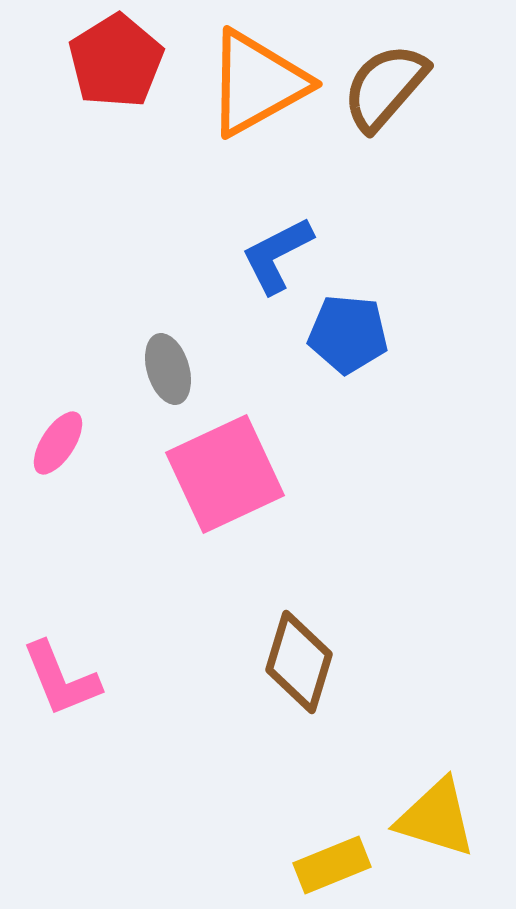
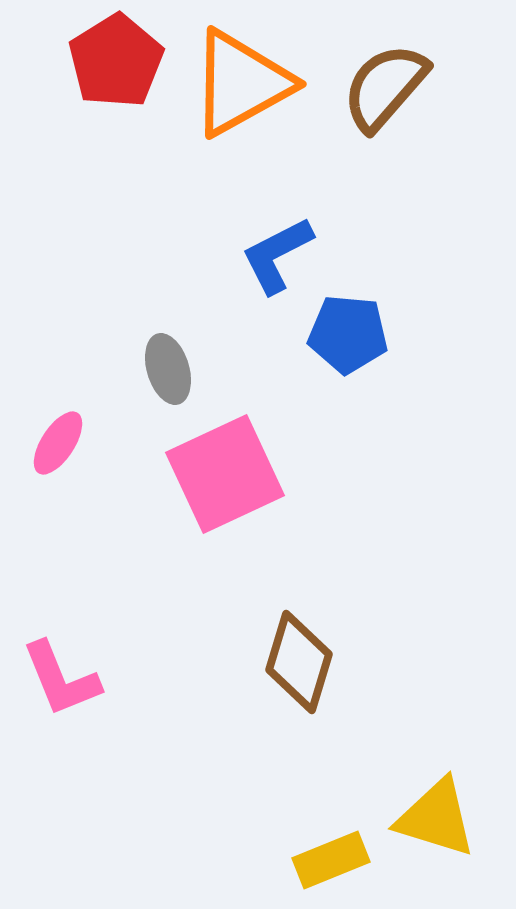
orange triangle: moved 16 px left
yellow rectangle: moved 1 px left, 5 px up
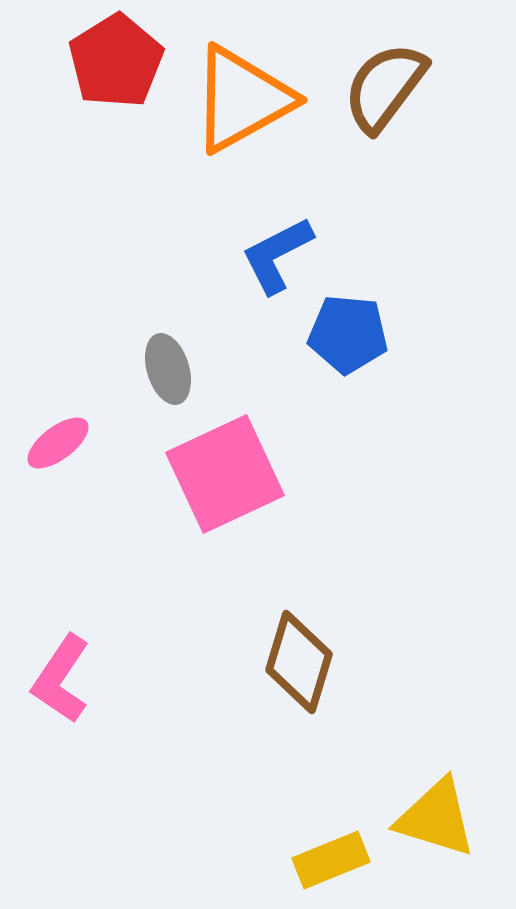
orange triangle: moved 1 px right, 16 px down
brown semicircle: rotated 4 degrees counterclockwise
pink ellipse: rotated 20 degrees clockwise
pink L-shape: rotated 56 degrees clockwise
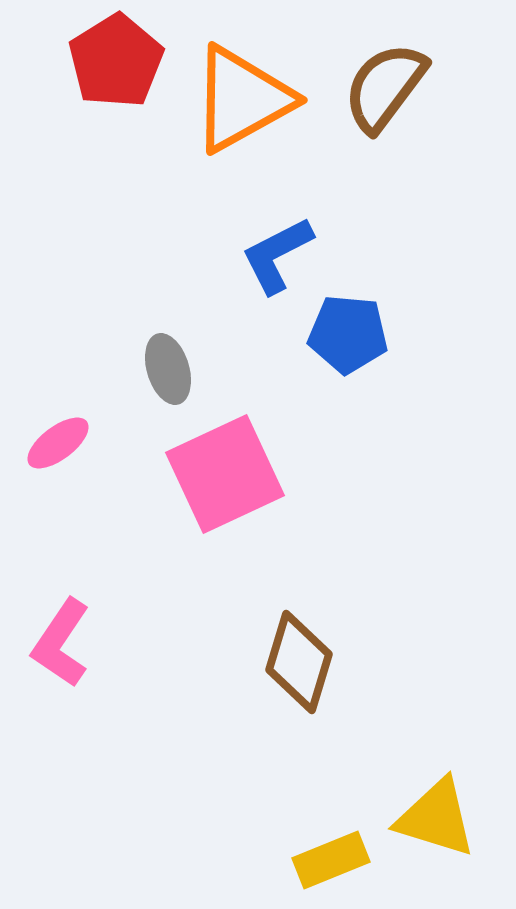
pink L-shape: moved 36 px up
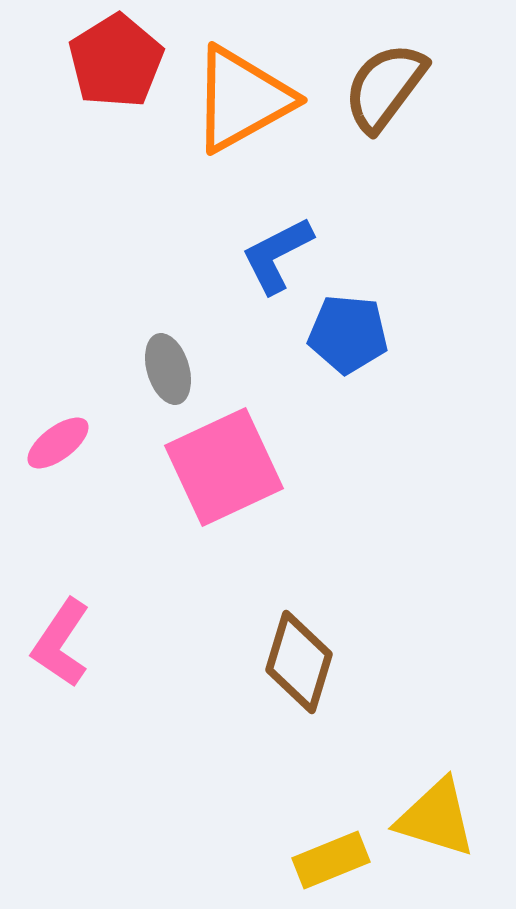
pink square: moved 1 px left, 7 px up
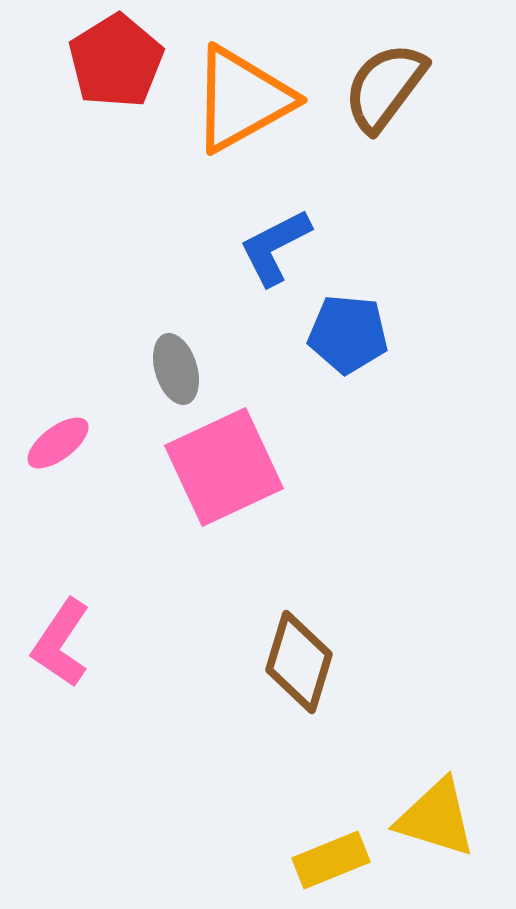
blue L-shape: moved 2 px left, 8 px up
gray ellipse: moved 8 px right
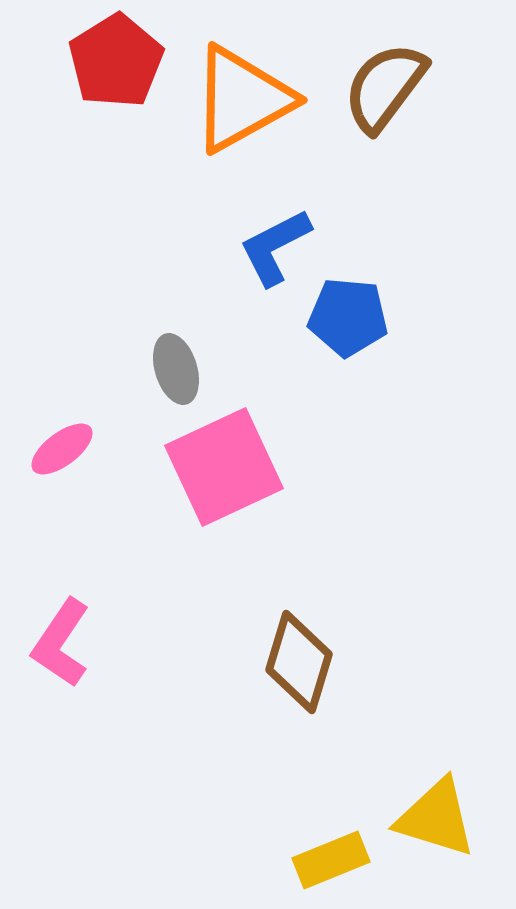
blue pentagon: moved 17 px up
pink ellipse: moved 4 px right, 6 px down
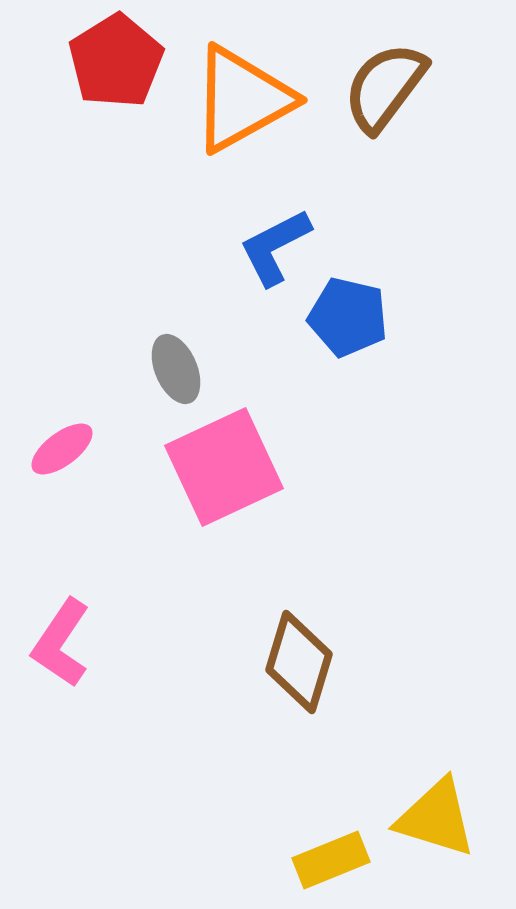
blue pentagon: rotated 8 degrees clockwise
gray ellipse: rotated 6 degrees counterclockwise
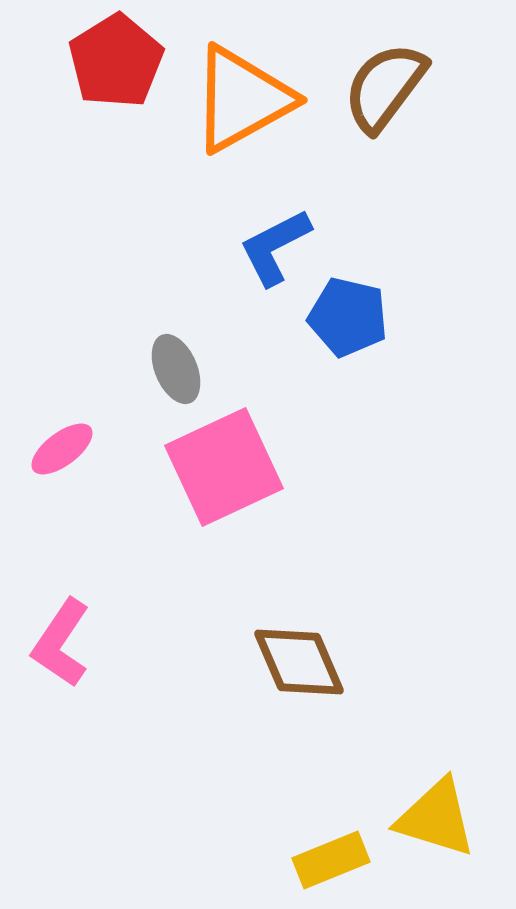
brown diamond: rotated 40 degrees counterclockwise
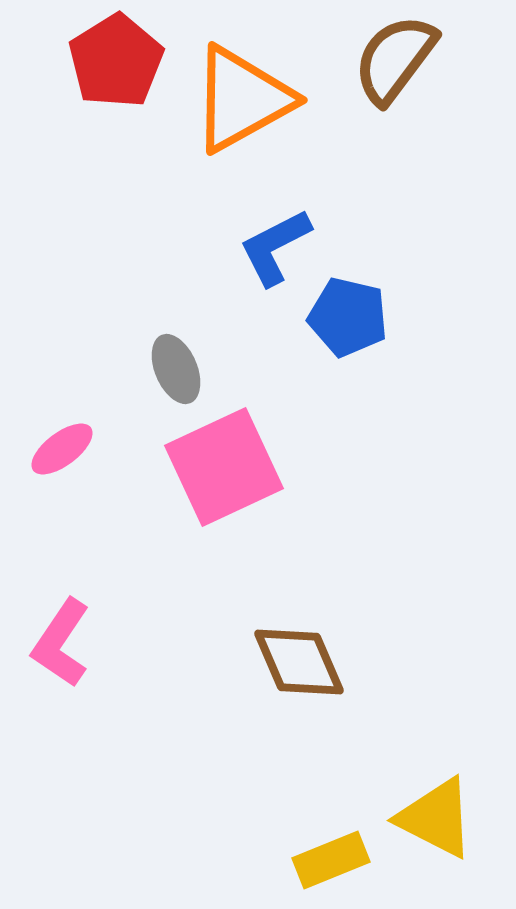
brown semicircle: moved 10 px right, 28 px up
yellow triangle: rotated 10 degrees clockwise
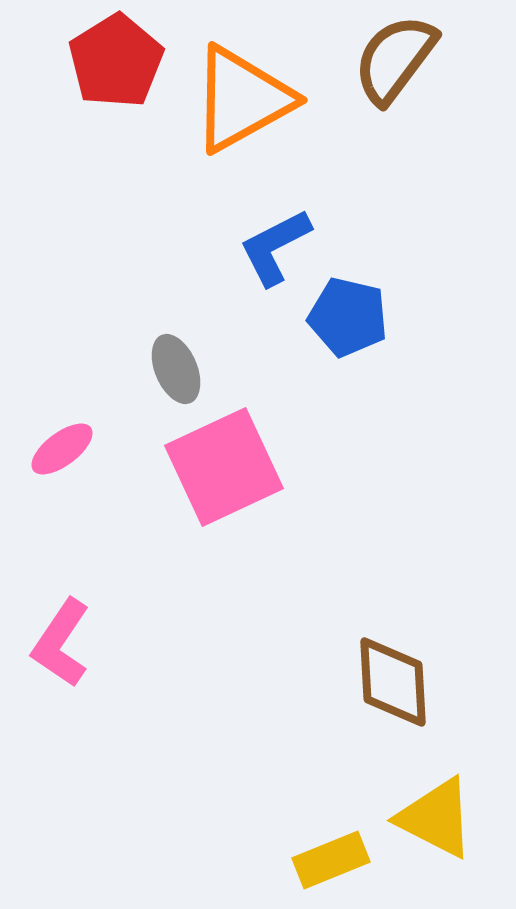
brown diamond: moved 94 px right, 20 px down; rotated 20 degrees clockwise
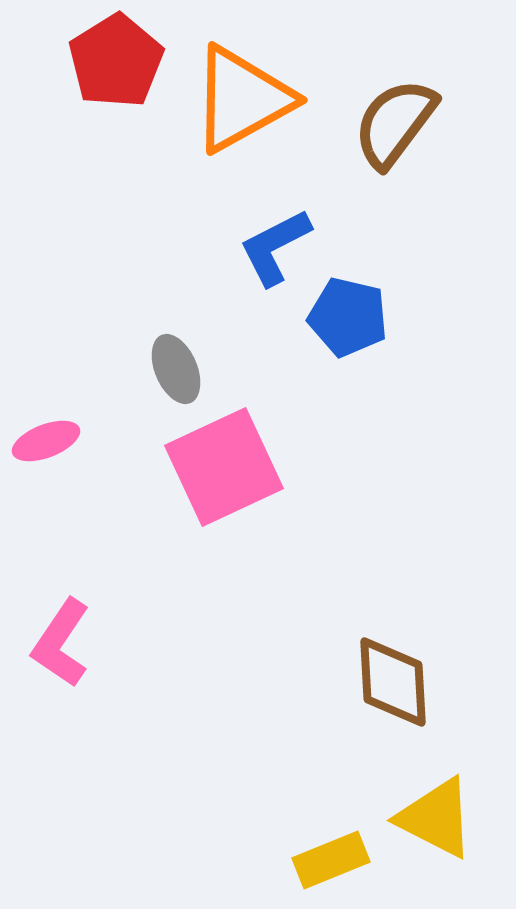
brown semicircle: moved 64 px down
pink ellipse: moved 16 px left, 8 px up; rotated 16 degrees clockwise
